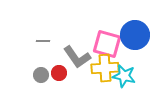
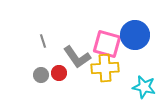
gray line: rotated 72 degrees clockwise
cyan star: moved 20 px right, 11 px down
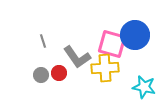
pink square: moved 5 px right
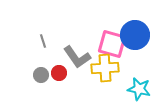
cyan star: moved 5 px left, 2 px down
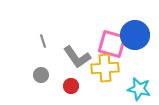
red circle: moved 12 px right, 13 px down
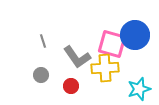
cyan star: rotated 30 degrees counterclockwise
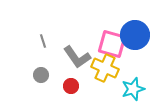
yellow cross: rotated 28 degrees clockwise
cyan star: moved 6 px left
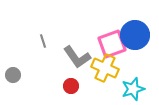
pink square: rotated 36 degrees counterclockwise
gray circle: moved 28 px left
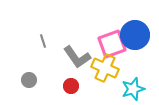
gray circle: moved 16 px right, 5 px down
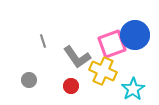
yellow cross: moved 2 px left, 3 px down
cyan star: rotated 15 degrees counterclockwise
